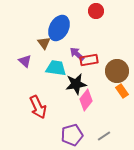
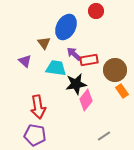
blue ellipse: moved 7 px right, 1 px up
purple arrow: moved 3 px left
brown circle: moved 2 px left, 1 px up
red arrow: rotated 15 degrees clockwise
purple pentagon: moved 37 px left; rotated 25 degrees clockwise
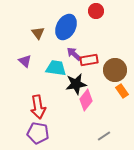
brown triangle: moved 6 px left, 10 px up
purple pentagon: moved 3 px right, 2 px up
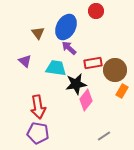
purple arrow: moved 5 px left, 6 px up
red rectangle: moved 4 px right, 3 px down
orange rectangle: rotated 64 degrees clockwise
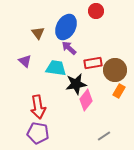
orange rectangle: moved 3 px left
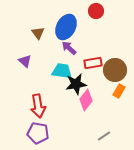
cyan trapezoid: moved 6 px right, 3 px down
red arrow: moved 1 px up
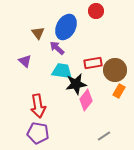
purple arrow: moved 12 px left
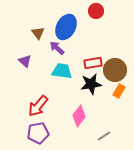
black star: moved 15 px right
pink diamond: moved 7 px left, 16 px down
red arrow: rotated 50 degrees clockwise
purple pentagon: rotated 20 degrees counterclockwise
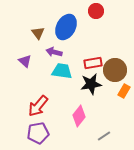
purple arrow: moved 3 px left, 4 px down; rotated 28 degrees counterclockwise
orange rectangle: moved 5 px right
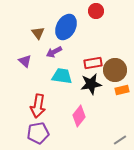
purple arrow: rotated 42 degrees counterclockwise
cyan trapezoid: moved 5 px down
orange rectangle: moved 2 px left, 1 px up; rotated 48 degrees clockwise
red arrow: rotated 30 degrees counterclockwise
gray line: moved 16 px right, 4 px down
